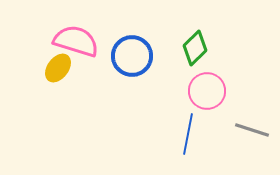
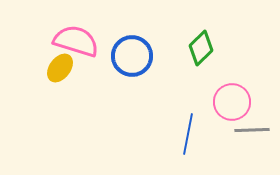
green diamond: moved 6 px right
yellow ellipse: moved 2 px right
pink circle: moved 25 px right, 11 px down
gray line: rotated 20 degrees counterclockwise
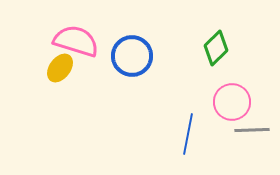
green diamond: moved 15 px right
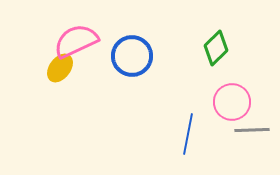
pink semicircle: rotated 42 degrees counterclockwise
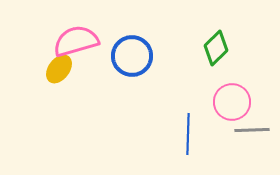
pink semicircle: rotated 9 degrees clockwise
yellow ellipse: moved 1 px left, 1 px down
blue line: rotated 9 degrees counterclockwise
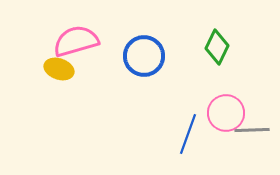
green diamond: moved 1 px right, 1 px up; rotated 20 degrees counterclockwise
blue circle: moved 12 px right
yellow ellipse: rotated 72 degrees clockwise
pink circle: moved 6 px left, 11 px down
blue line: rotated 18 degrees clockwise
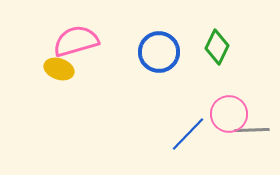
blue circle: moved 15 px right, 4 px up
pink circle: moved 3 px right, 1 px down
blue line: rotated 24 degrees clockwise
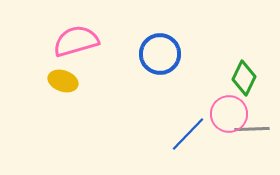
green diamond: moved 27 px right, 31 px down
blue circle: moved 1 px right, 2 px down
yellow ellipse: moved 4 px right, 12 px down
gray line: moved 1 px up
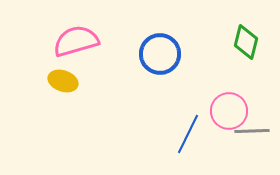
green diamond: moved 2 px right, 36 px up; rotated 12 degrees counterclockwise
pink circle: moved 3 px up
gray line: moved 2 px down
blue line: rotated 18 degrees counterclockwise
